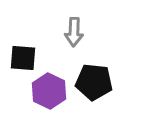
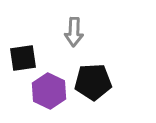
black square: rotated 12 degrees counterclockwise
black pentagon: moved 1 px left; rotated 9 degrees counterclockwise
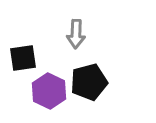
gray arrow: moved 2 px right, 2 px down
black pentagon: moved 4 px left; rotated 12 degrees counterclockwise
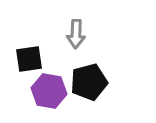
black square: moved 6 px right, 1 px down
purple hexagon: rotated 16 degrees counterclockwise
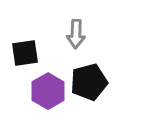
black square: moved 4 px left, 6 px up
purple hexagon: moved 1 px left; rotated 20 degrees clockwise
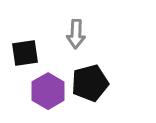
black pentagon: moved 1 px right, 1 px down
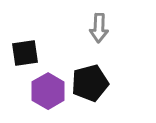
gray arrow: moved 23 px right, 6 px up
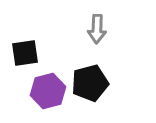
gray arrow: moved 2 px left, 1 px down
purple hexagon: rotated 16 degrees clockwise
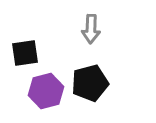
gray arrow: moved 6 px left
purple hexagon: moved 2 px left
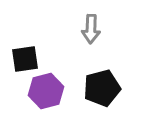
black square: moved 6 px down
black pentagon: moved 12 px right, 5 px down
